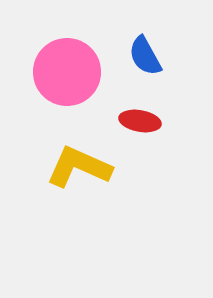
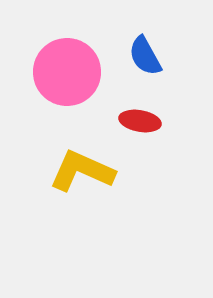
yellow L-shape: moved 3 px right, 4 px down
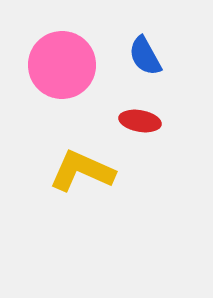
pink circle: moved 5 px left, 7 px up
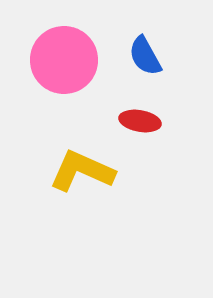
pink circle: moved 2 px right, 5 px up
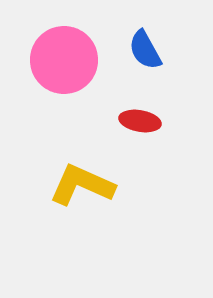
blue semicircle: moved 6 px up
yellow L-shape: moved 14 px down
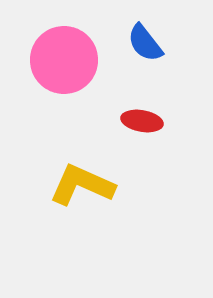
blue semicircle: moved 7 px up; rotated 9 degrees counterclockwise
red ellipse: moved 2 px right
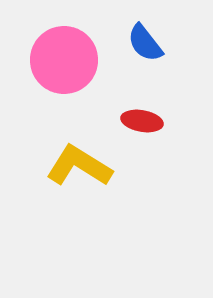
yellow L-shape: moved 3 px left, 19 px up; rotated 8 degrees clockwise
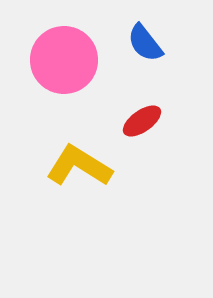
red ellipse: rotated 45 degrees counterclockwise
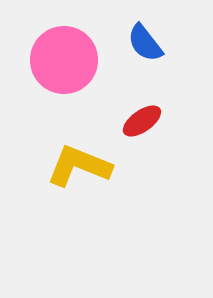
yellow L-shape: rotated 10 degrees counterclockwise
